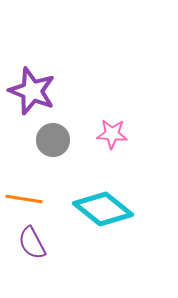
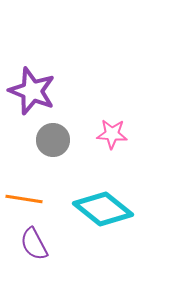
purple semicircle: moved 2 px right, 1 px down
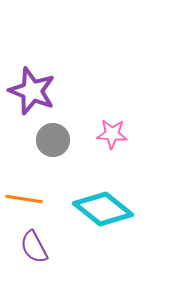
purple semicircle: moved 3 px down
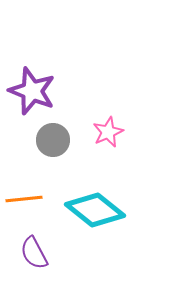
pink star: moved 4 px left, 2 px up; rotated 28 degrees counterclockwise
orange line: rotated 15 degrees counterclockwise
cyan diamond: moved 8 px left, 1 px down
purple semicircle: moved 6 px down
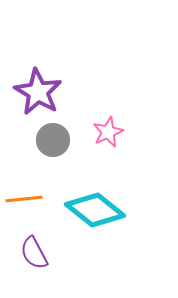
purple star: moved 6 px right, 1 px down; rotated 9 degrees clockwise
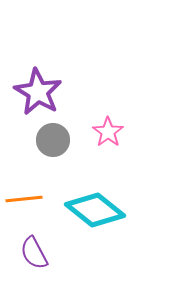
pink star: rotated 12 degrees counterclockwise
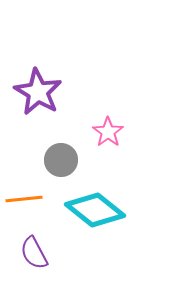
gray circle: moved 8 px right, 20 px down
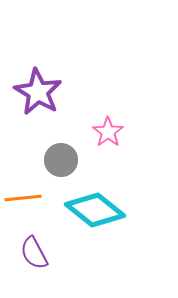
orange line: moved 1 px left, 1 px up
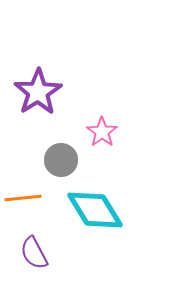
purple star: rotated 9 degrees clockwise
pink star: moved 6 px left
cyan diamond: rotated 20 degrees clockwise
